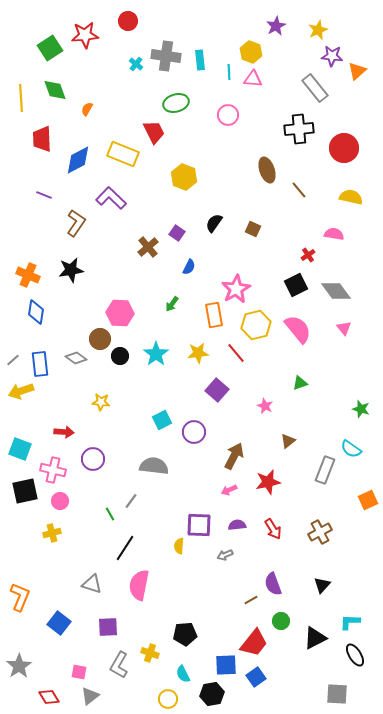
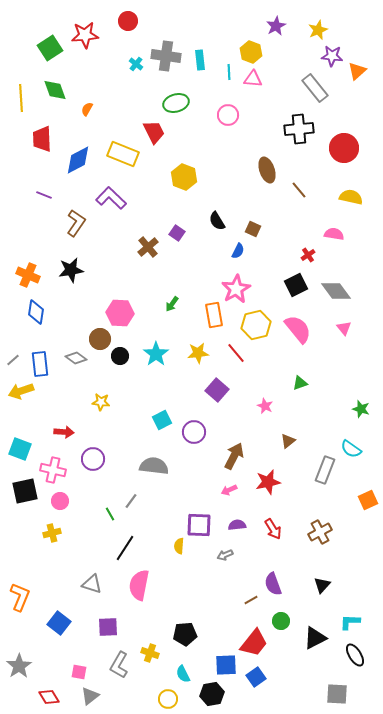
black semicircle at (214, 223): moved 3 px right, 2 px up; rotated 66 degrees counterclockwise
blue semicircle at (189, 267): moved 49 px right, 16 px up
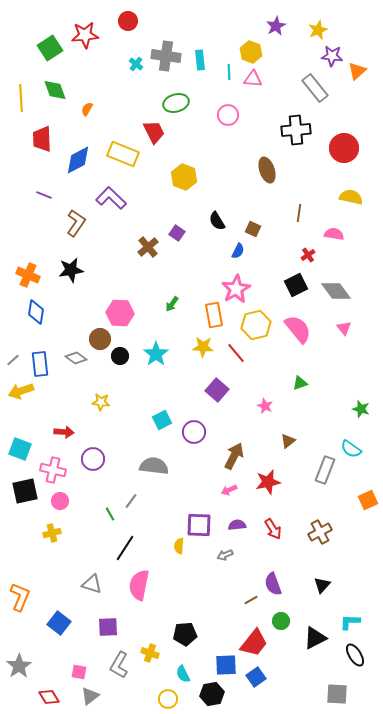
black cross at (299, 129): moved 3 px left, 1 px down
brown line at (299, 190): moved 23 px down; rotated 48 degrees clockwise
yellow star at (198, 353): moved 5 px right, 6 px up; rotated 10 degrees clockwise
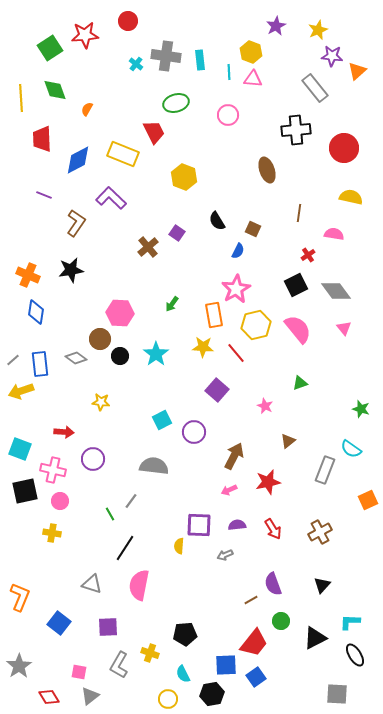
yellow cross at (52, 533): rotated 24 degrees clockwise
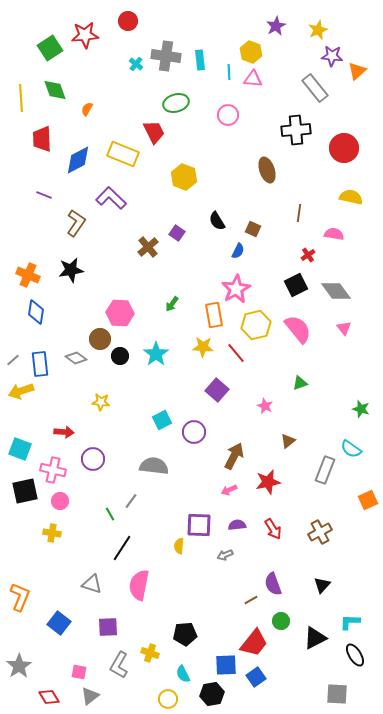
black line at (125, 548): moved 3 px left
